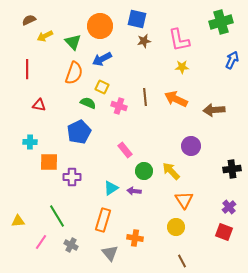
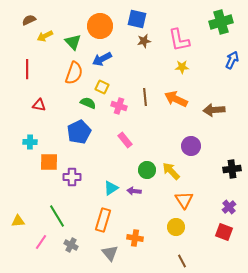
pink rectangle at (125, 150): moved 10 px up
green circle at (144, 171): moved 3 px right, 1 px up
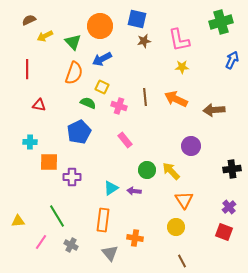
orange rectangle at (103, 220): rotated 10 degrees counterclockwise
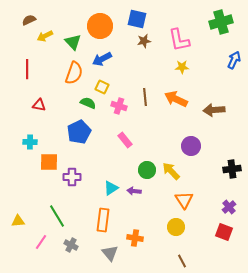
blue arrow at (232, 60): moved 2 px right
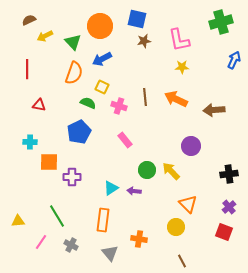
black cross at (232, 169): moved 3 px left, 5 px down
orange triangle at (184, 200): moved 4 px right, 4 px down; rotated 12 degrees counterclockwise
orange cross at (135, 238): moved 4 px right, 1 px down
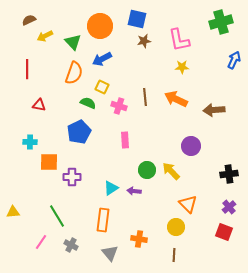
pink rectangle at (125, 140): rotated 35 degrees clockwise
yellow triangle at (18, 221): moved 5 px left, 9 px up
brown line at (182, 261): moved 8 px left, 6 px up; rotated 32 degrees clockwise
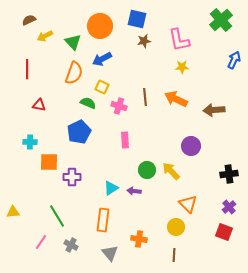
green cross at (221, 22): moved 2 px up; rotated 25 degrees counterclockwise
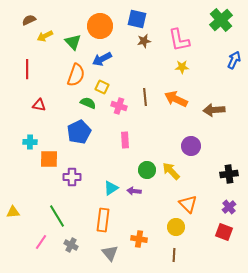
orange semicircle at (74, 73): moved 2 px right, 2 px down
orange square at (49, 162): moved 3 px up
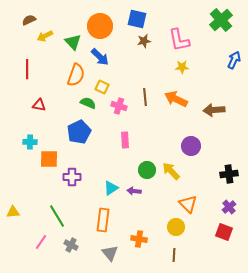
blue arrow at (102, 59): moved 2 px left, 2 px up; rotated 108 degrees counterclockwise
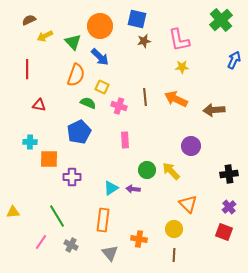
purple arrow at (134, 191): moved 1 px left, 2 px up
yellow circle at (176, 227): moved 2 px left, 2 px down
